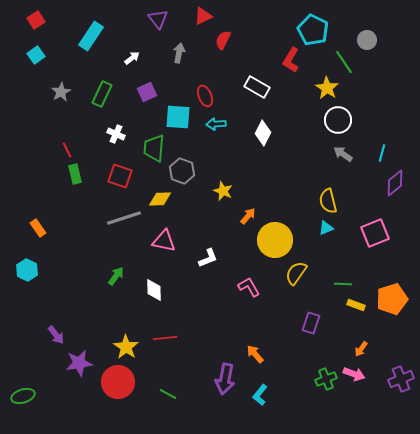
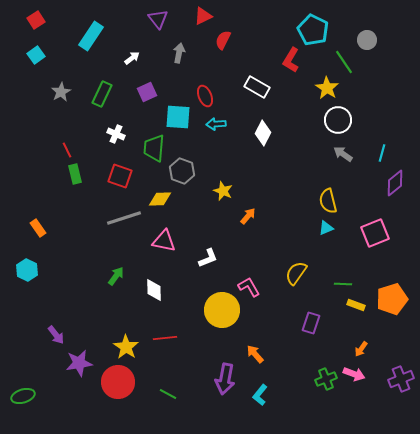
yellow circle at (275, 240): moved 53 px left, 70 px down
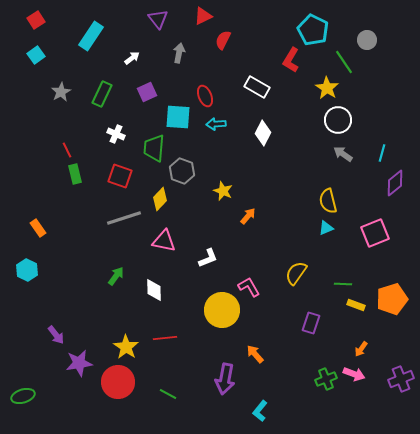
yellow diamond at (160, 199): rotated 45 degrees counterclockwise
cyan L-shape at (260, 395): moved 16 px down
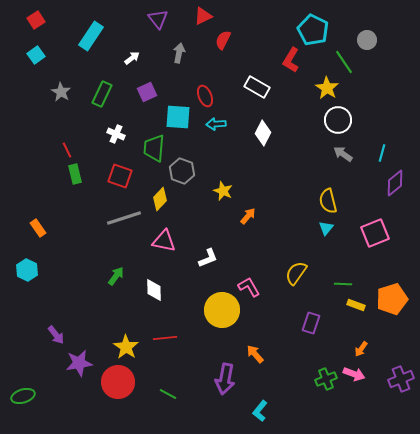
gray star at (61, 92): rotated 12 degrees counterclockwise
cyan triangle at (326, 228): rotated 28 degrees counterclockwise
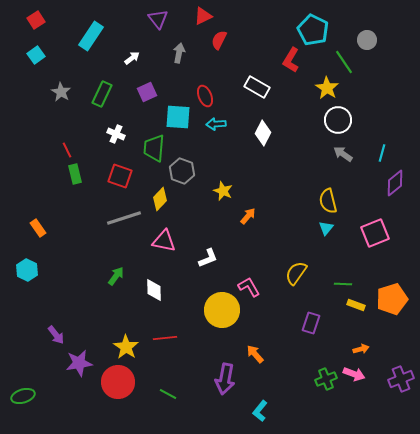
red semicircle at (223, 40): moved 4 px left
orange arrow at (361, 349): rotated 140 degrees counterclockwise
